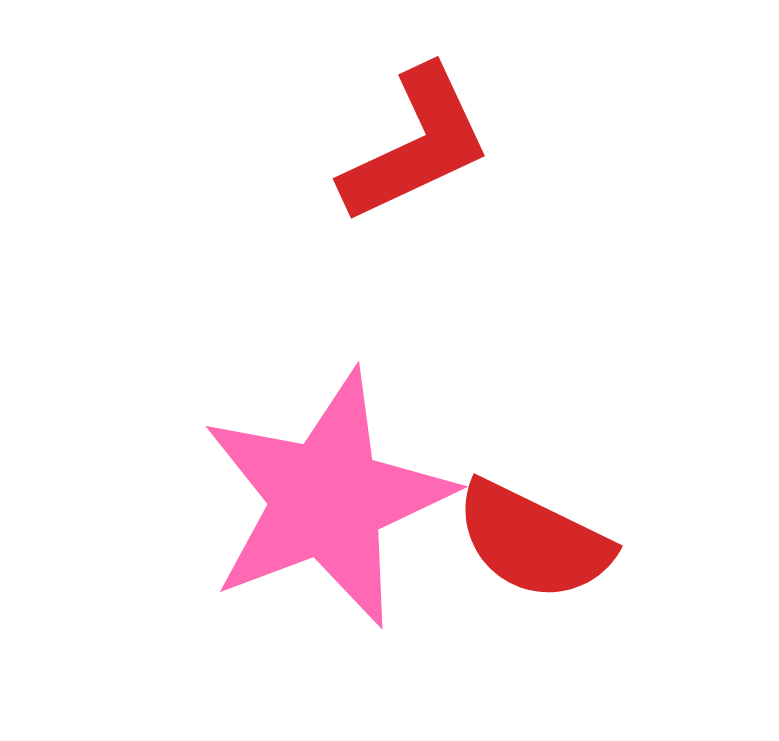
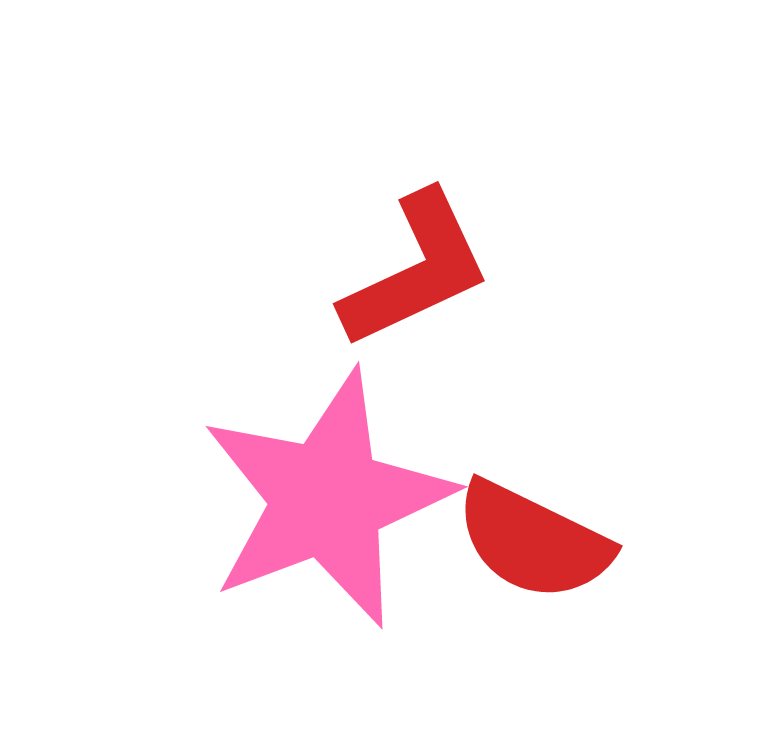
red L-shape: moved 125 px down
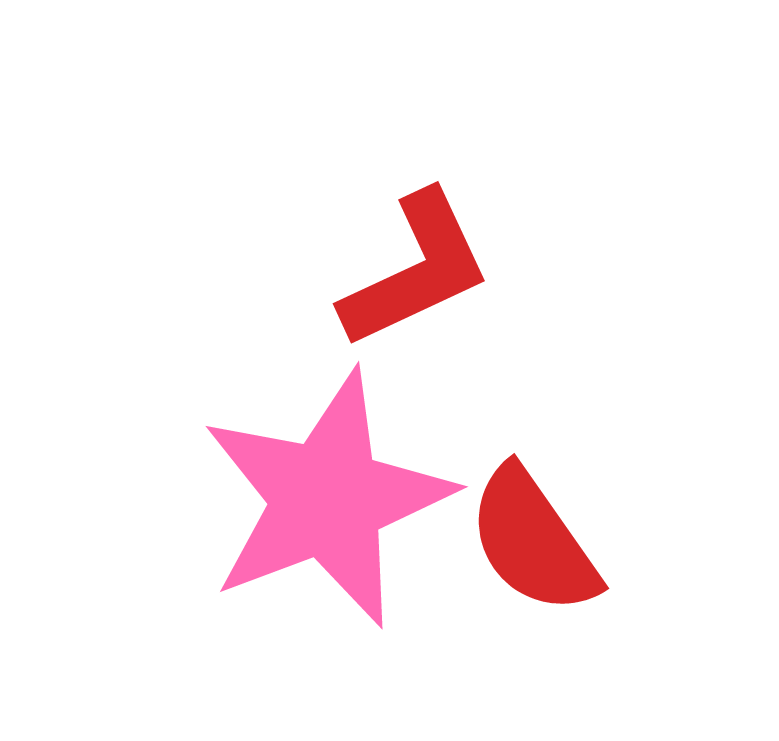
red semicircle: rotated 29 degrees clockwise
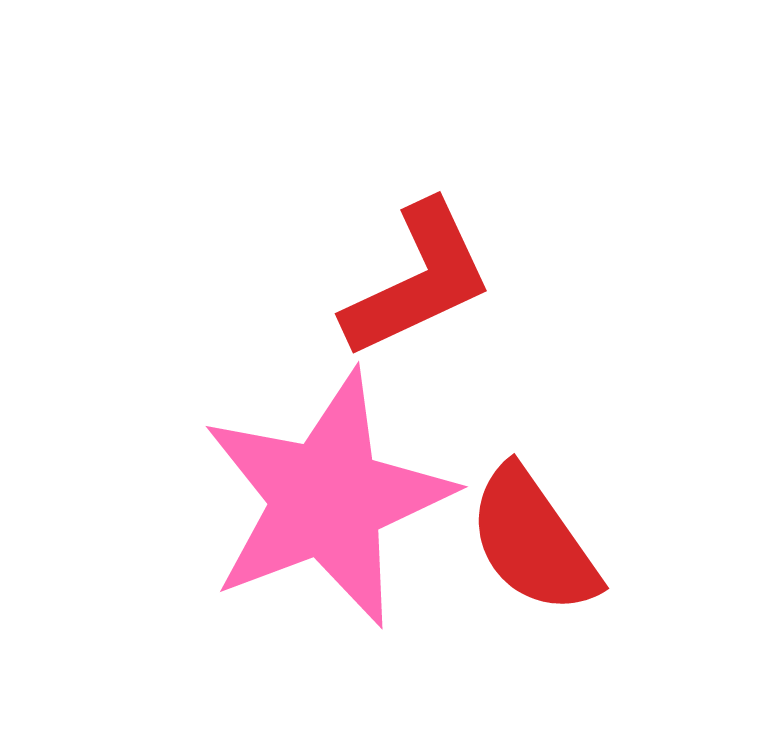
red L-shape: moved 2 px right, 10 px down
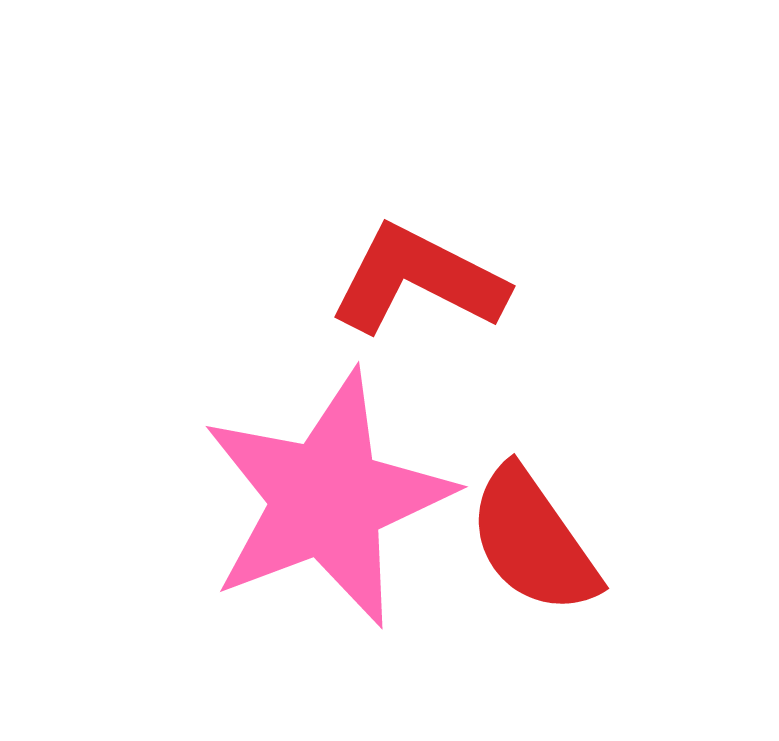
red L-shape: rotated 128 degrees counterclockwise
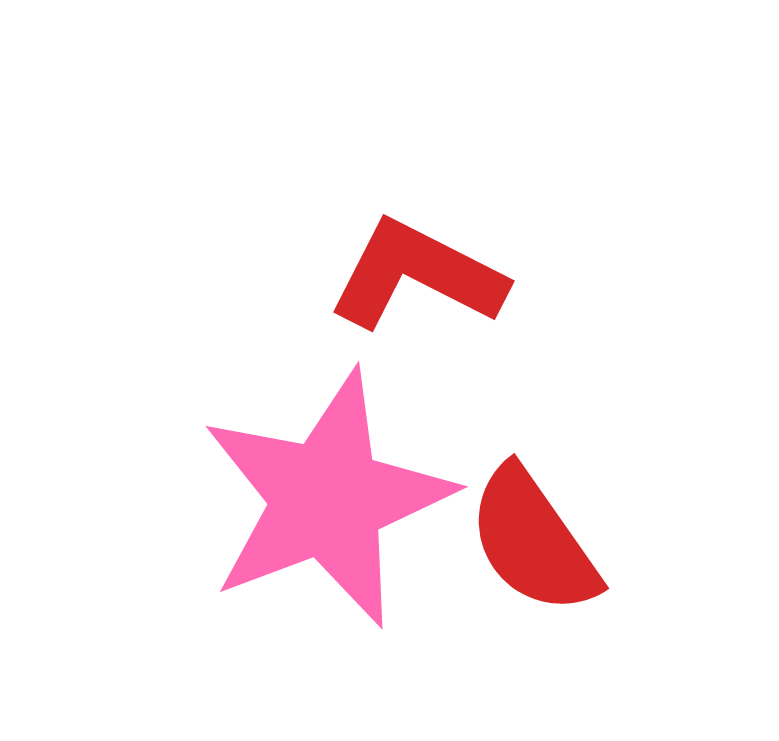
red L-shape: moved 1 px left, 5 px up
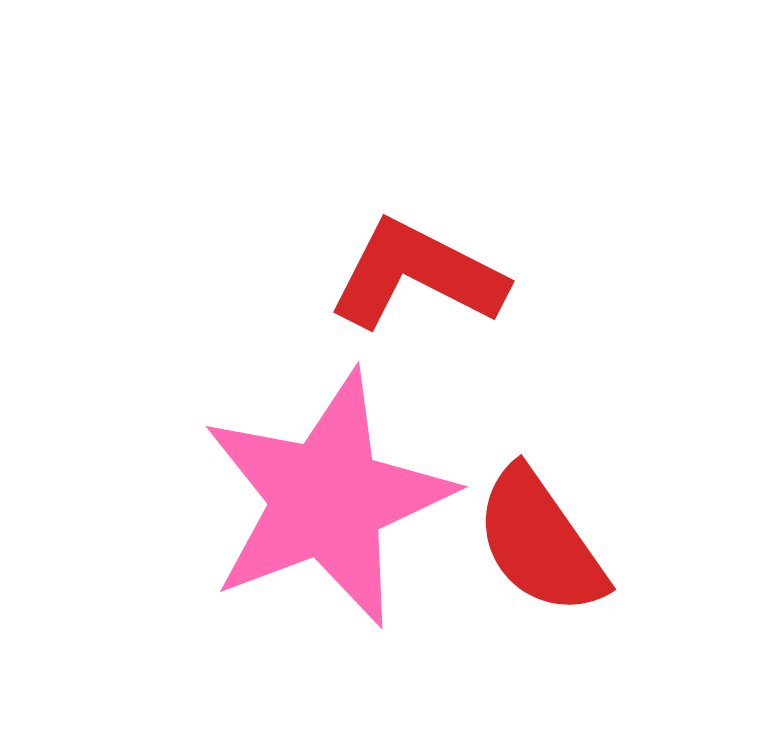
red semicircle: moved 7 px right, 1 px down
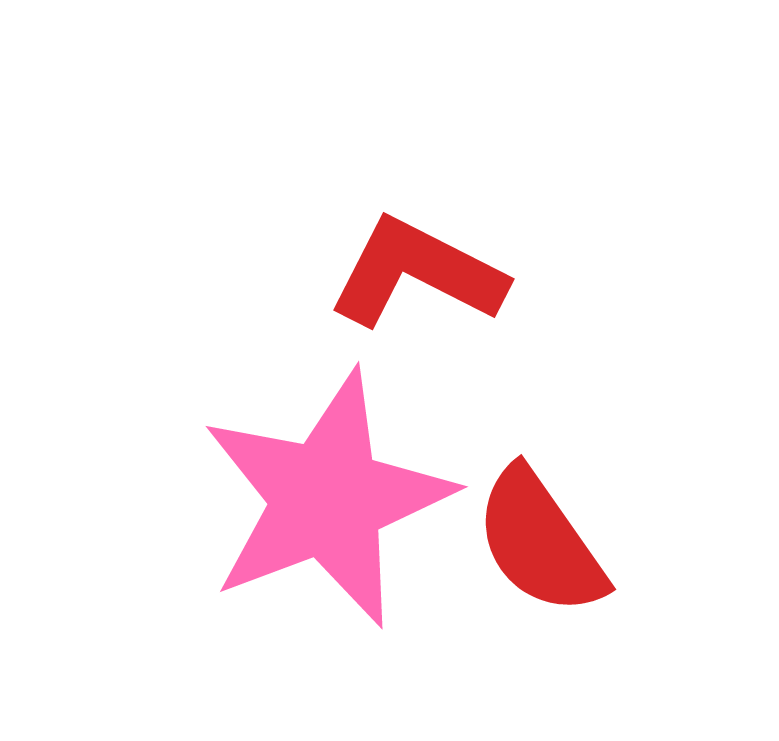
red L-shape: moved 2 px up
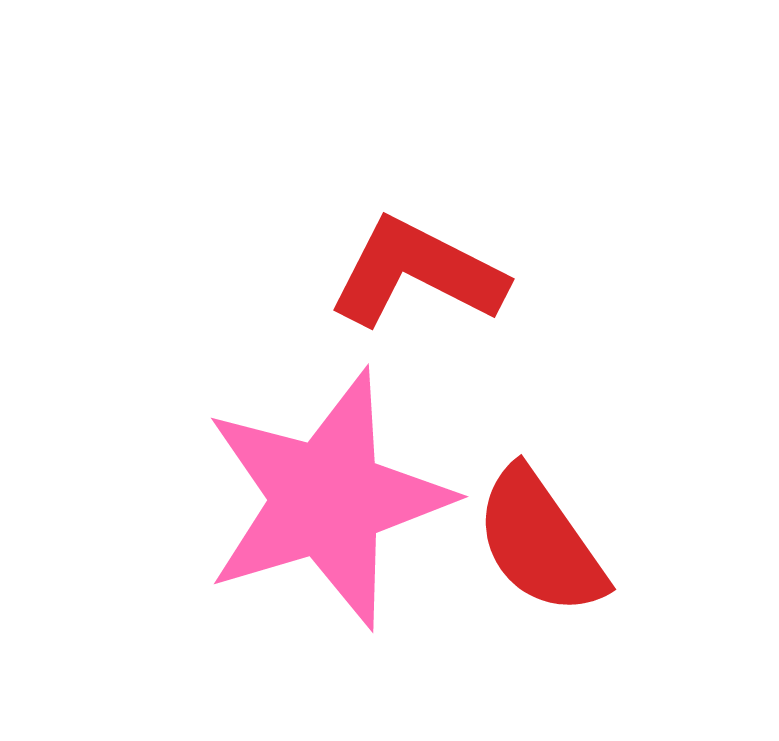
pink star: rotated 4 degrees clockwise
